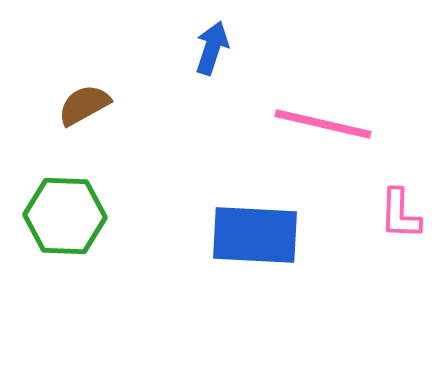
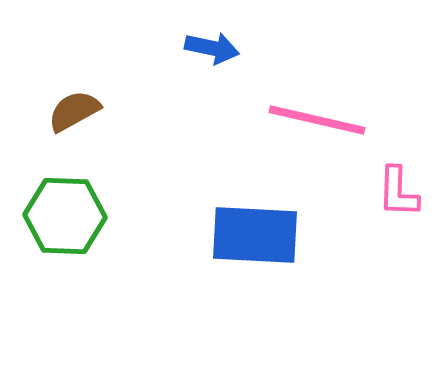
blue arrow: rotated 84 degrees clockwise
brown semicircle: moved 10 px left, 6 px down
pink line: moved 6 px left, 4 px up
pink L-shape: moved 2 px left, 22 px up
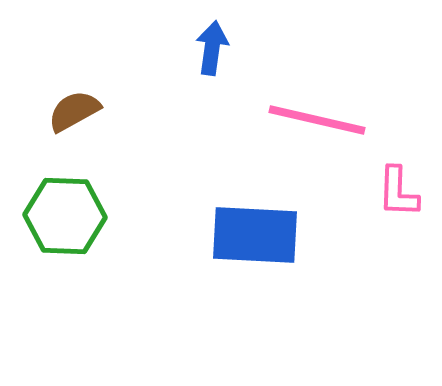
blue arrow: rotated 94 degrees counterclockwise
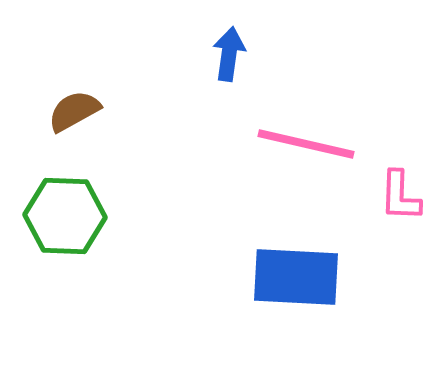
blue arrow: moved 17 px right, 6 px down
pink line: moved 11 px left, 24 px down
pink L-shape: moved 2 px right, 4 px down
blue rectangle: moved 41 px right, 42 px down
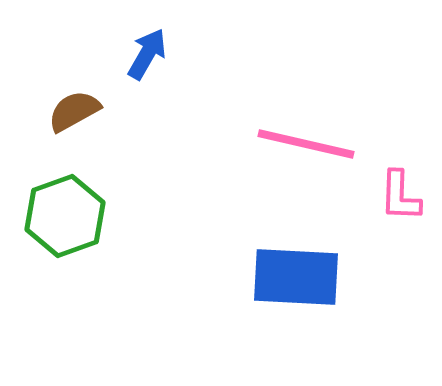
blue arrow: moved 82 px left; rotated 22 degrees clockwise
green hexagon: rotated 22 degrees counterclockwise
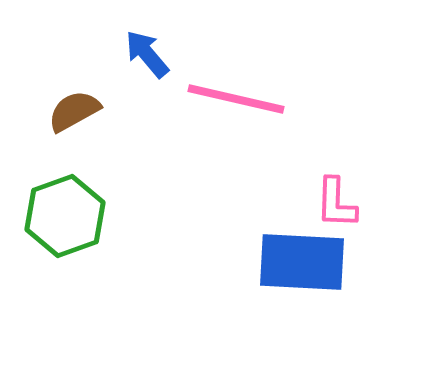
blue arrow: rotated 70 degrees counterclockwise
pink line: moved 70 px left, 45 px up
pink L-shape: moved 64 px left, 7 px down
blue rectangle: moved 6 px right, 15 px up
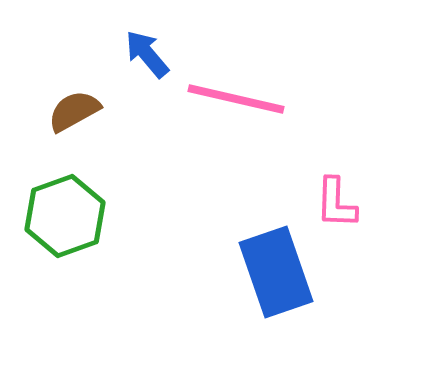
blue rectangle: moved 26 px left, 10 px down; rotated 68 degrees clockwise
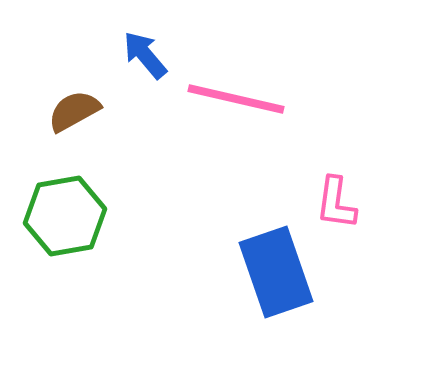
blue arrow: moved 2 px left, 1 px down
pink L-shape: rotated 6 degrees clockwise
green hexagon: rotated 10 degrees clockwise
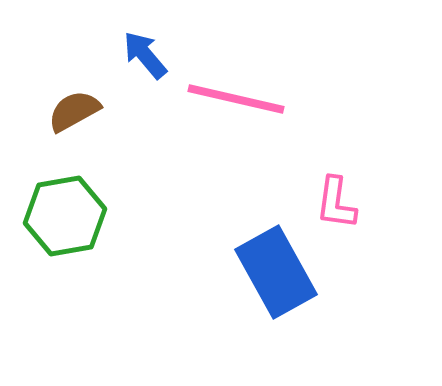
blue rectangle: rotated 10 degrees counterclockwise
